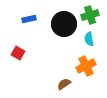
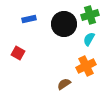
cyan semicircle: rotated 40 degrees clockwise
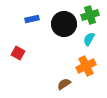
blue rectangle: moved 3 px right
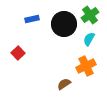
green cross: rotated 18 degrees counterclockwise
red square: rotated 16 degrees clockwise
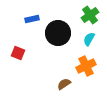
black circle: moved 6 px left, 9 px down
red square: rotated 24 degrees counterclockwise
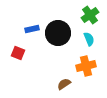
blue rectangle: moved 10 px down
cyan semicircle: rotated 128 degrees clockwise
orange cross: rotated 12 degrees clockwise
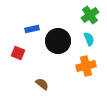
black circle: moved 8 px down
brown semicircle: moved 22 px left; rotated 72 degrees clockwise
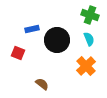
green cross: rotated 36 degrees counterclockwise
black circle: moved 1 px left, 1 px up
orange cross: rotated 30 degrees counterclockwise
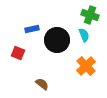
cyan semicircle: moved 5 px left, 4 px up
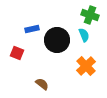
red square: moved 1 px left
